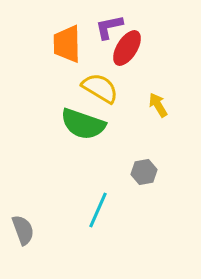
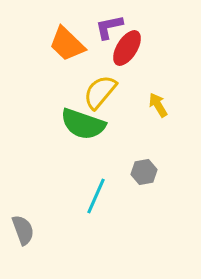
orange trapezoid: rotated 45 degrees counterclockwise
yellow semicircle: moved 4 px down; rotated 81 degrees counterclockwise
cyan line: moved 2 px left, 14 px up
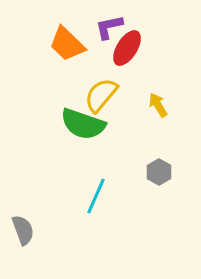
yellow semicircle: moved 1 px right, 3 px down
gray hexagon: moved 15 px right; rotated 20 degrees counterclockwise
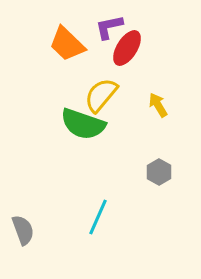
cyan line: moved 2 px right, 21 px down
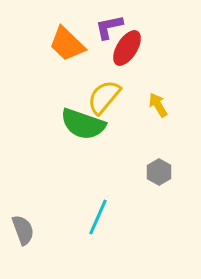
yellow semicircle: moved 3 px right, 2 px down
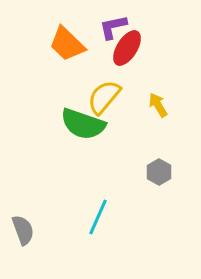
purple L-shape: moved 4 px right
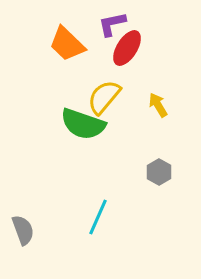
purple L-shape: moved 1 px left, 3 px up
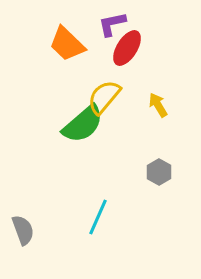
green semicircle: rotated 60 degrees counterclockwise
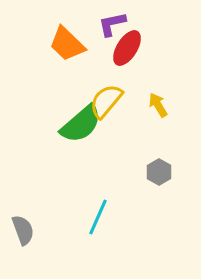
yellow semicircle: moved 2 px right, 4 px down
green semicircle: moved 2 px left
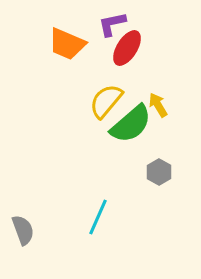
orange trapezoid: rotated 21 degrees counterclockwise
green semicircle: moved 50 px right
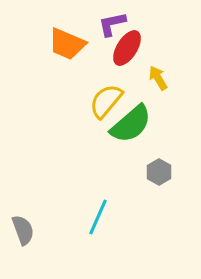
yellow arrow: moved 27 px up
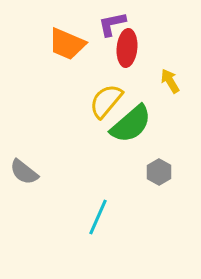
red ellipse: rotated 27 degrees counterclockwise
yellow arrow: moved 12 px right, 3 px down
gray semicircle: moved 1 px right, 58 px up; rotated 148 degrees clockwise
